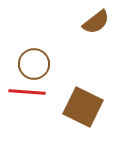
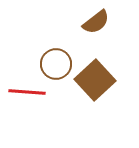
brown circle: moved 22 px right
brown square: moved 12 px right, 27 px up; rotated 21 degrees clockwise
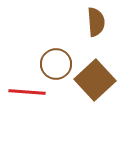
brown semicircle: rotated 56 degrees counterclockwise
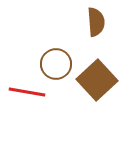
brown square: moved 2 px right
red line: rotated 6 degrees clockwise
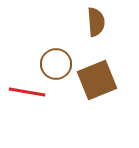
brown square: rotated 21 degrees clockwise
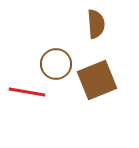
brown semicircle: moved 2 px down
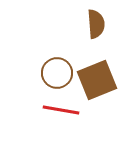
brown circle: moved 1 px right, 9 px down
red line: moved 34 px right, 18 px down
